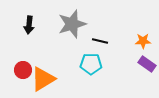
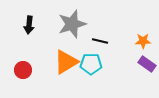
orange triangle: moved 23 px right, 17 px up
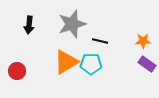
red circle: moved 6 px left, 1 px down
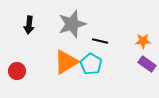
cyan pentagon: rotated 30 degrees clockwise
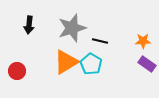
gray star: moved 4 px down
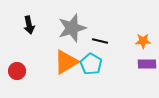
black arrow: rotated 18 degrees counterclockwise
purple rectangle: rotated 36 degrees counterclockwise
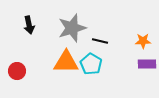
orange triangle: rotated 32 degrees clockwise
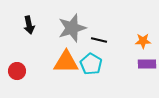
black line: moved 1 px left, 1 px up
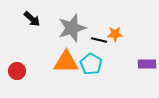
black arrow: moved 3 px right, 6 px up; rotated 36 degrees counterclockwise
orange star: moved 28 px left, 7 px up
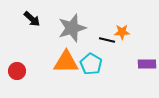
orange star: moved 7 px right, 2 px up
black line: moved 8 px right
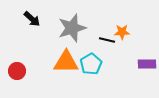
cyan pentagon: rotated 10 degrees clockwise
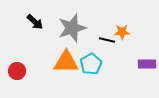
black arrow: moved 3 px right, 3 px down
